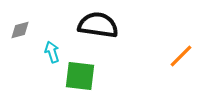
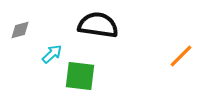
cyan arrow: moved 2 px down; rotated 65 degrees clockwise
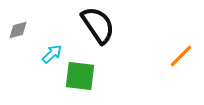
black semicircle: rotated 48 degrees clockwise
gray diamond: moved 2 px left
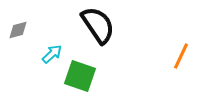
orange line: rotated 20 degrees counterclockwise
green square: rotated 12 degrees clockwise
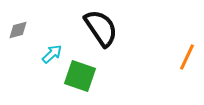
black semicircle: moved 3 px right, 3 px down
orange line: moved 6 px right, 1 px down
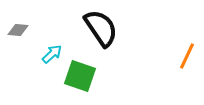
gray diamond: rotated 20 degrees clockwise
orange line: moved 1 px up
